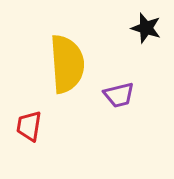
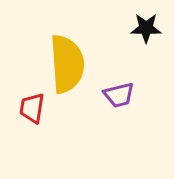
black star: rotated 16 degrees counterclockwise
red trapezoid: moved 3 px right, 18 px up
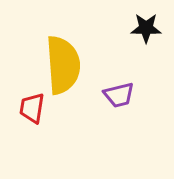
yellow semicircle: moved 4 px left, 1 px down
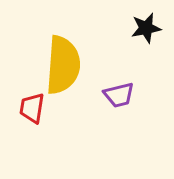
black star: rotated 12 degrees counterclockwise
yellow semicircle: rotated 8 degrees clockwise
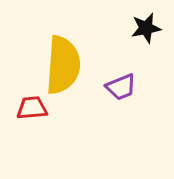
purple trapezoid: moved 2 px right, 8 px up; rotated 8 degrees counterclockwise
red trapezoid: rotated 76 degrees clockwise
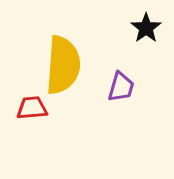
black star: rotated 24 degrees counterclockwise
purple trapezoid: rotated 52 degrees counterclockwise
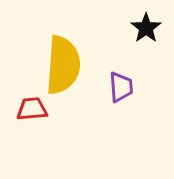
purple trapezoid: rotated 20 degrees counterclockwise
red trapezoid: moved 1 px down
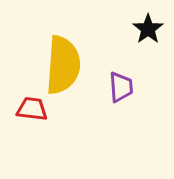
black star: moved 2 px right, 1 px down
red trapezoid: rotated 12 degrees clockwise
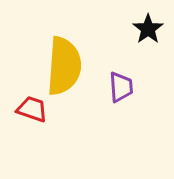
yellow semicircle: moved 1 px right, 1 px down
red trapezoid: rotated 12 degrees clockwise
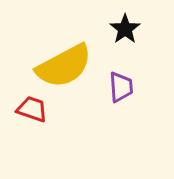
black star: moved 23 px left
yellow semicircle: rotated 58 degrees clockwise
